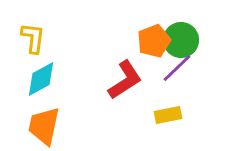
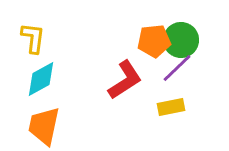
orange pentagon: rotated 16 degrees clockwise
yellow rectangle: moved 3 px right, 8 px up
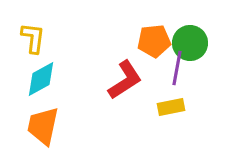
green circle: moved 9 px right, 3 px down
purple line: rotated 36 degrees counterclockwise
orange trapezoid: moved 1 px left
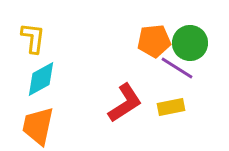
purple line: rotated 68 degrees counterclockwise
red L-shape: moved 23 px down
orange trapezoid: moved 5 px left
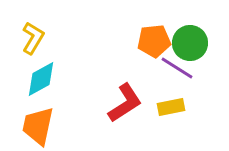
yellow L-shape: rotated 24 degrees clockwise
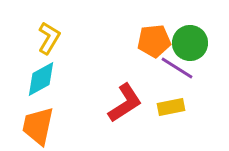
yellow L-shape: moved 16 px right
